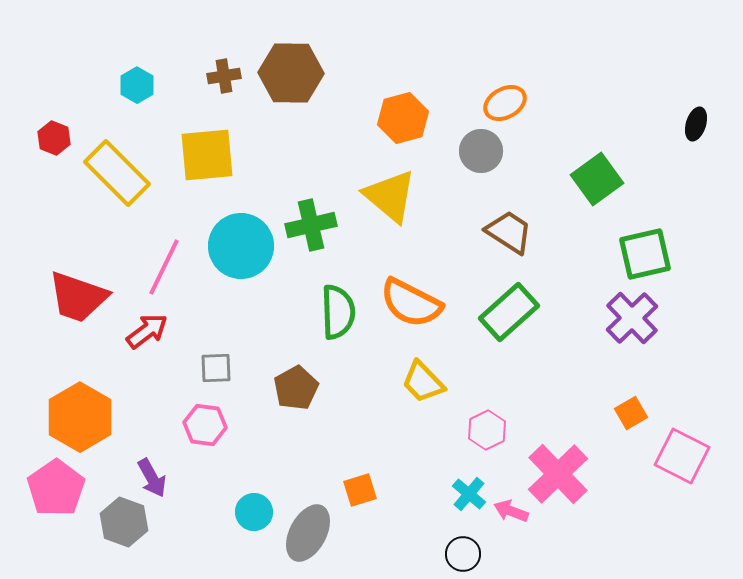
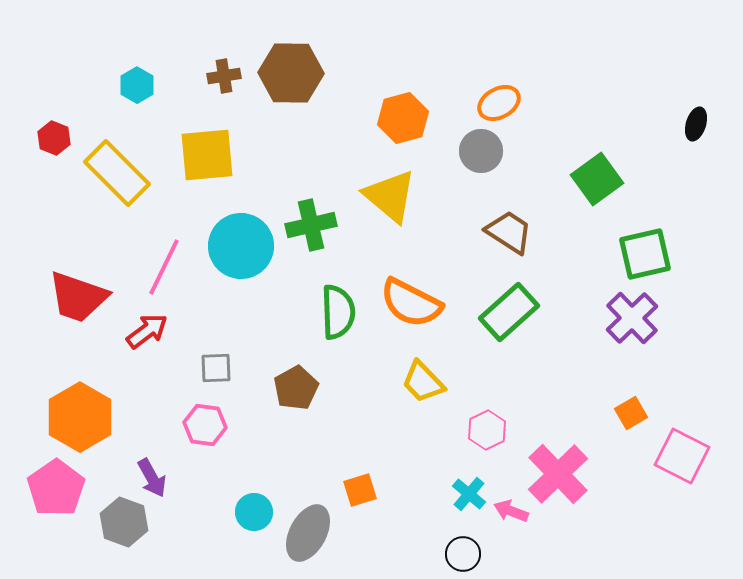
orange ellipse at (505, 103): moved 6 px left
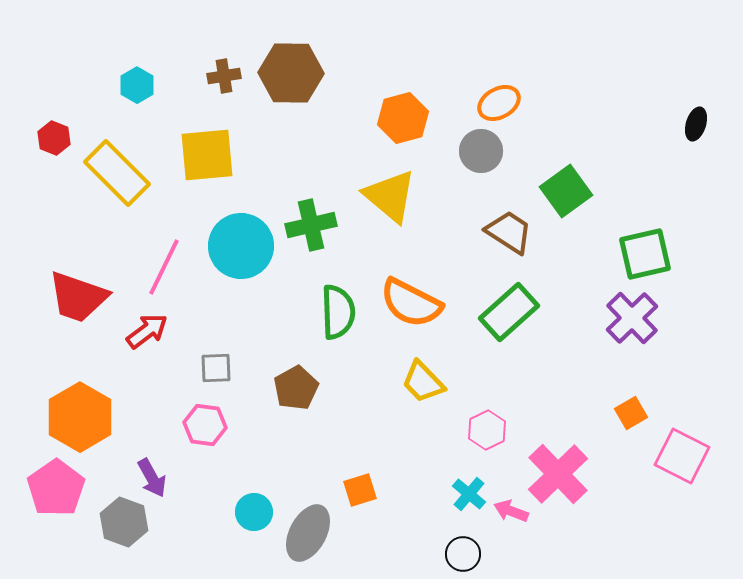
green square at (597, 179): moved 31 px left, 12 px down
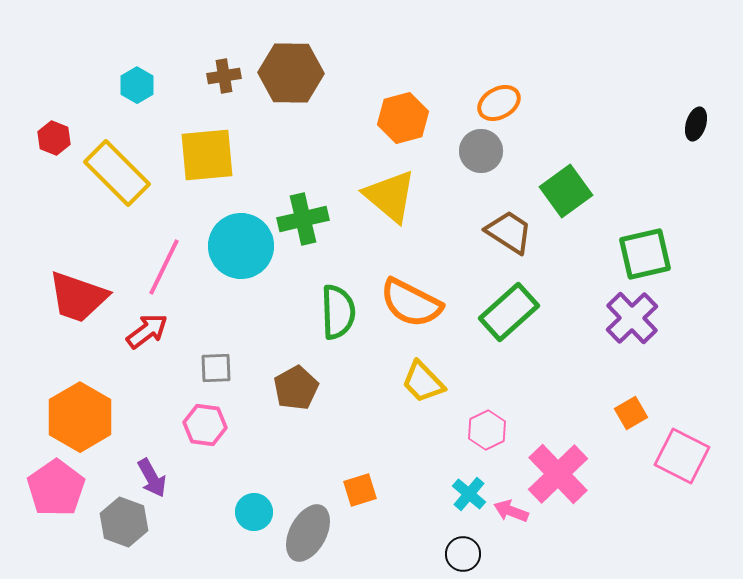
green cross at (311, 225): moved 8 px left, 6 px up
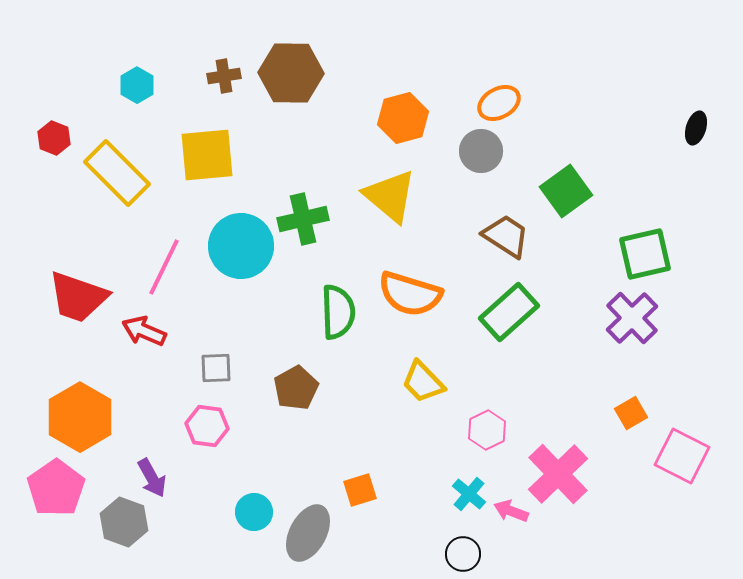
black ellipse at (696, 124): moved 4 px down
brown trapezoid at (509, 232): moved 3 px left, 4 px down
orange semicircle at (411, 303): moved 1 px left, 9 px up; rotated 10 degrees counterclockwise
red arrow at (147, 331): moved 3 px left; rotated 120 degrees counterclockwise
pink hexagon at (205, 425): moved 2 px right, 1 px down
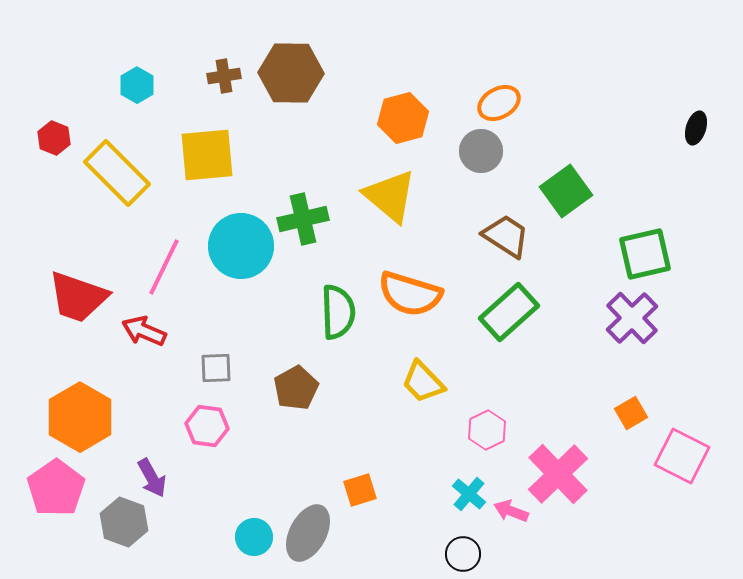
cyan circle at (254, 512): moved 25 px down
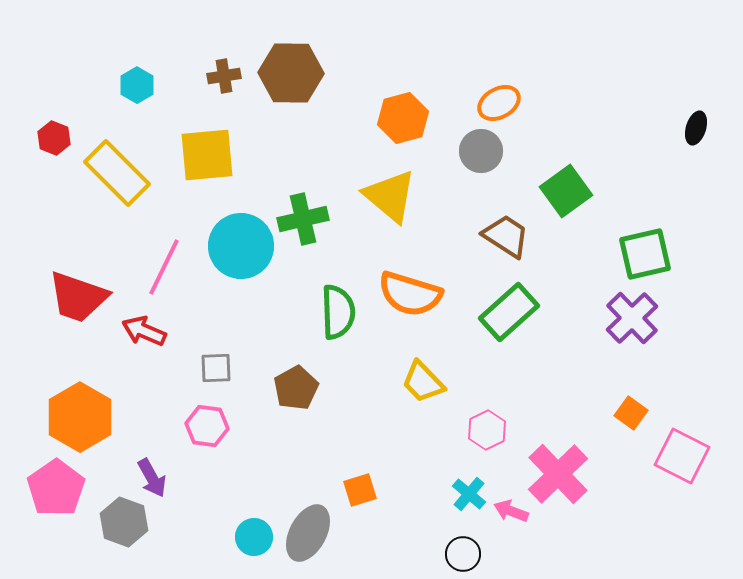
orange square at (631, 413): rotated 24 degrees counterclockwise
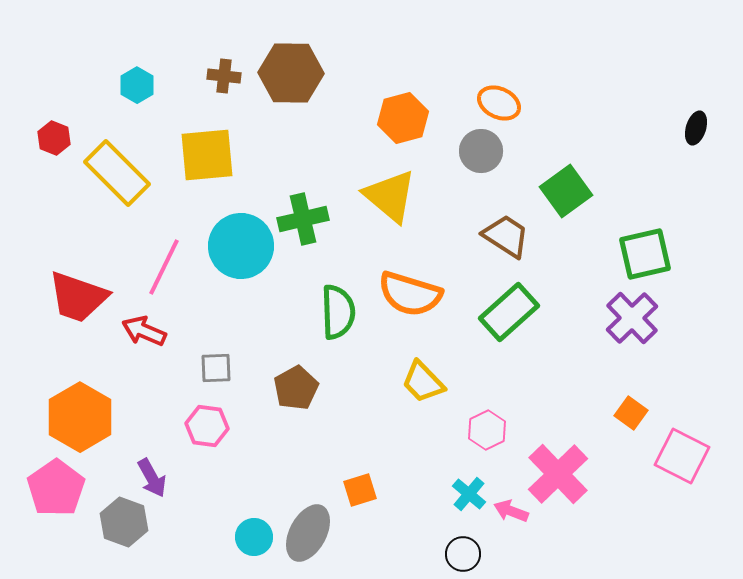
brown cross at (224, 76): rotated 16 degrees clockwise
orange ellipse at (499, 103): rotated 54 degrees clockwise
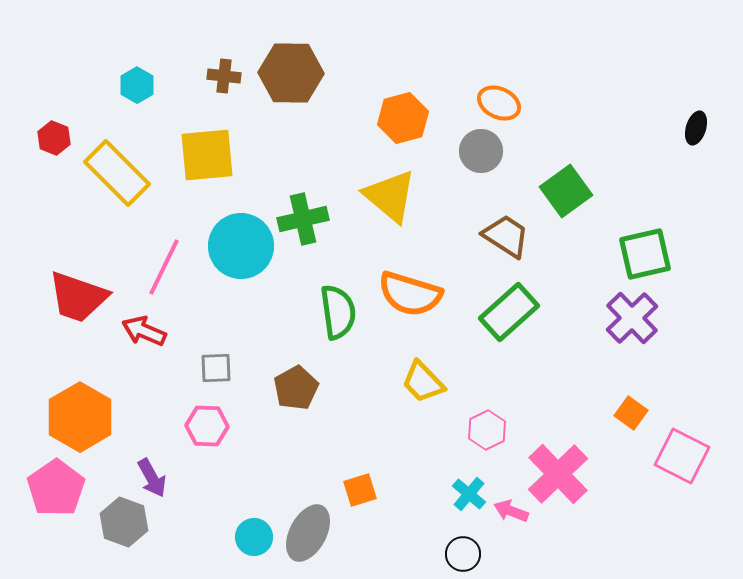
green semicircle at (338, 312): rotated 6 degrees counterclockwise
pink hexagon at (207, 426): rotated 6 degrees counterclockwise
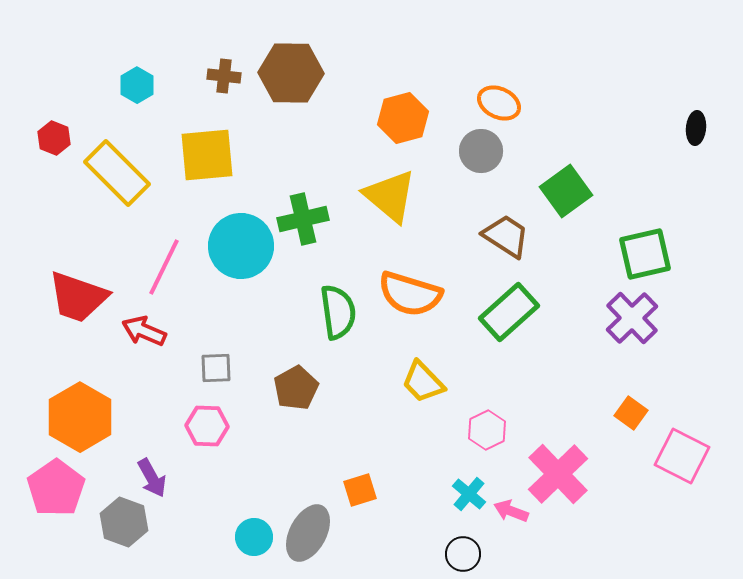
black ellipse at (696, 128): rotated 12 degrees counterclockwise
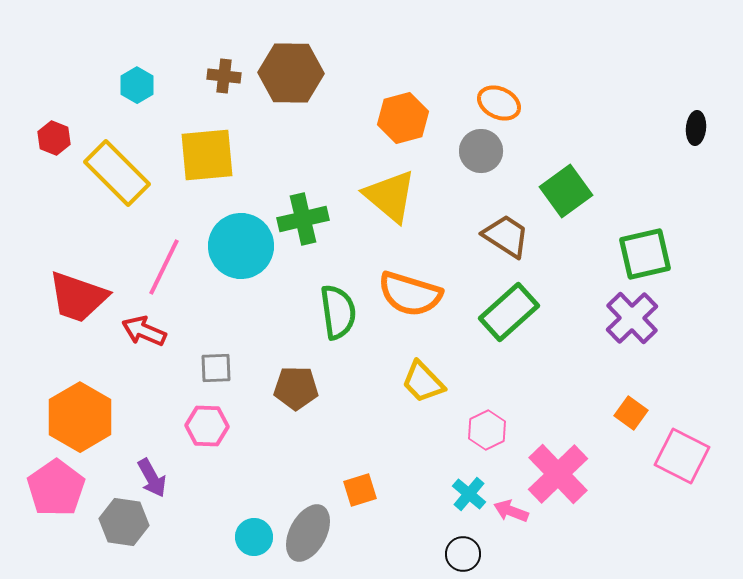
brown pentagon at (296, 388): rotated 30 degrees clockwise
gray hexagon at (124, 522): rotated 12 degrees counterclockwise
